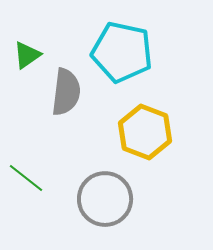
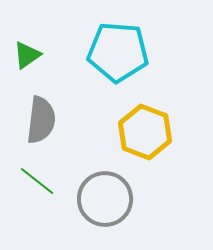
cyan pentagon: moved 4 px left; rotated 8 degrees counterclockwise
gray semicircle: moved 25 px left, 28 px down
green line: moved 11 px right, 3 px down
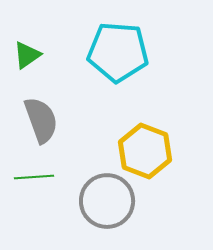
gray semicircle: rotated 27 degrees counterclockwise
yellow hexagon: moved 19 px down
green line: moved 3 px left, 4 px up; rotated 42 degrees counterclockwise
gray circle: moved 2 px right, 2 px down
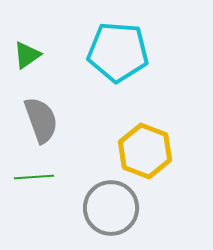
gray circle: moved 4 px right, 7 px down
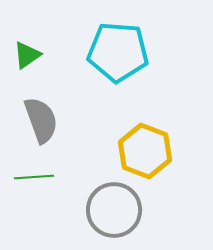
gray circle: moved 3 px right, 2 px down
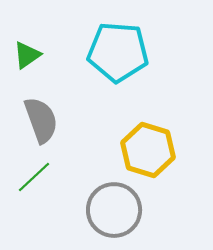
yellow hexagon: moved 3 px right, 1 px up; rotated 4 degrees counterclockwise
green line: rotated 39 degrees counterclockwise
